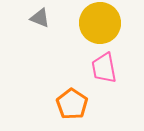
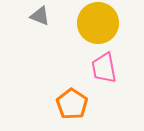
gray triangle: moved 2 px up
yellow circle: moved 2 px left
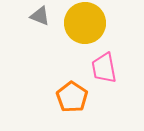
yellow circle: moved 13 px left
orange pentagon: moved 7 px up
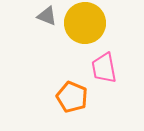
gray triangle: moved 7 px right
orange pentagon: rotated 12 degrees counterclockwise
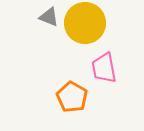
gray triangle: moved 2 px right, 1 px down
orange pentagon: rotated 8 degrees clockwise
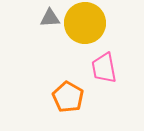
gray triangle: moved 1 px right, 1 px down; rotated 25 degrees counterclockwise
orange pentagon: moved 4 px left
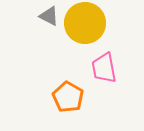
gray triangle: moved 1 px left, 2 px up; rotated 30 degrees clockwise
